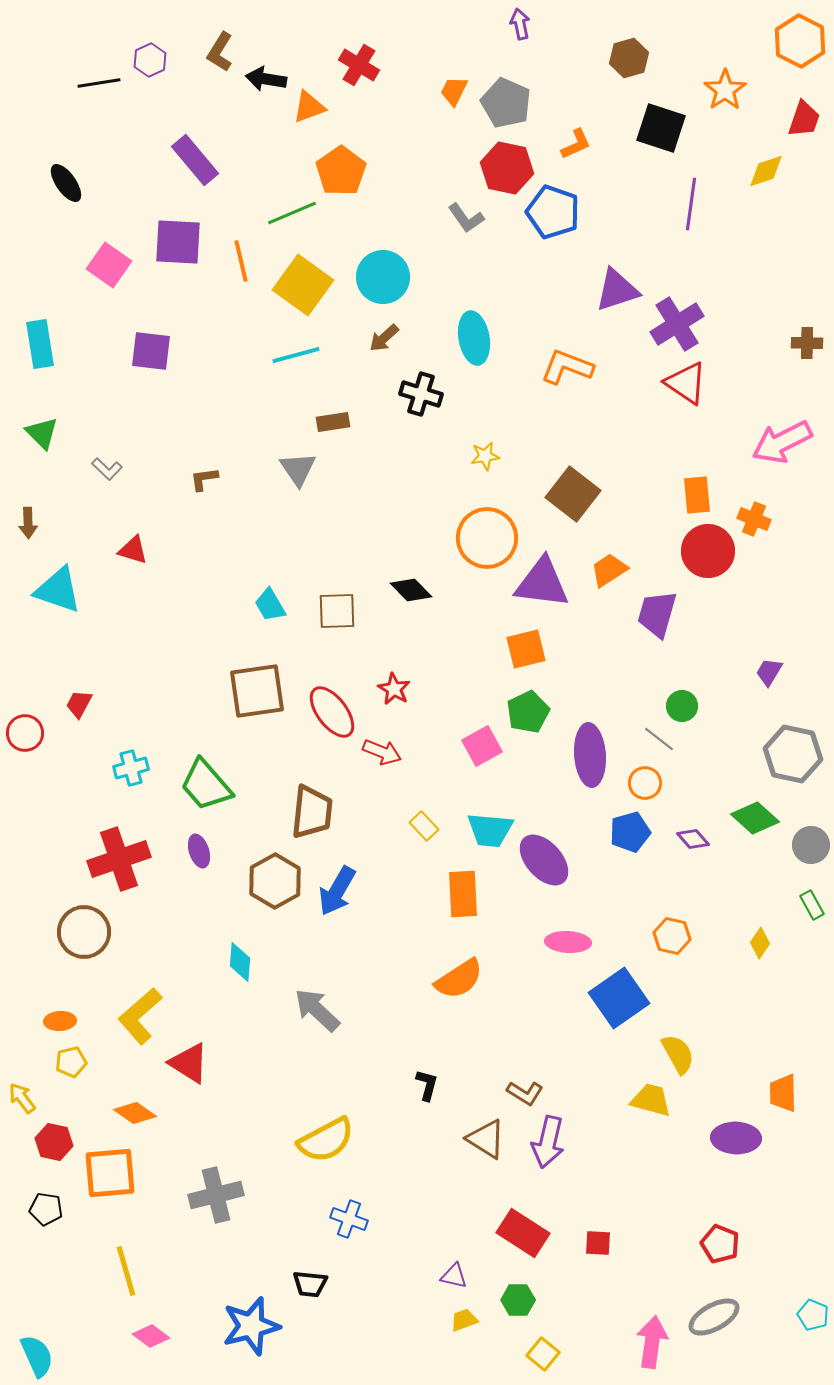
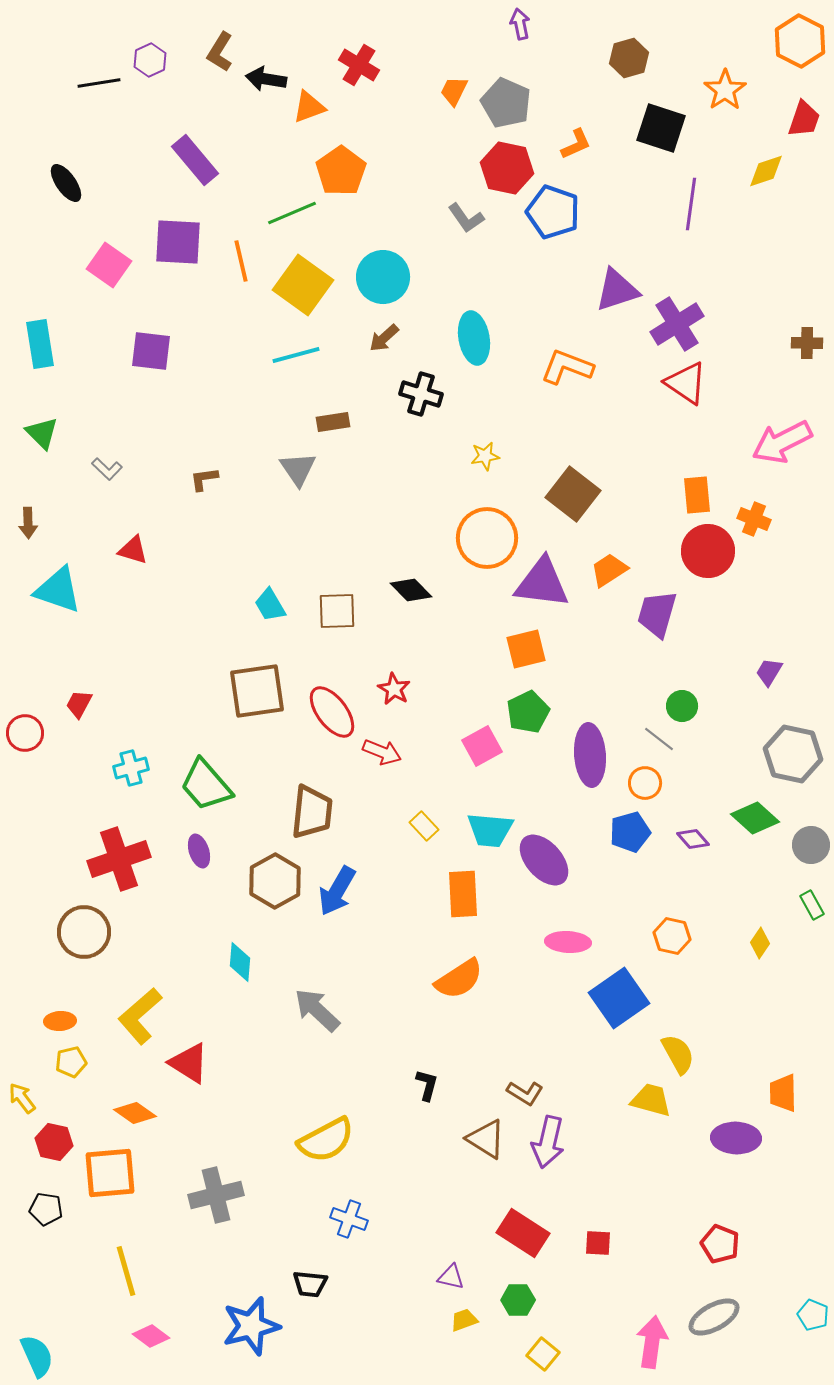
purple triangle at (454, 1276): moved 3 px left, 1 px down
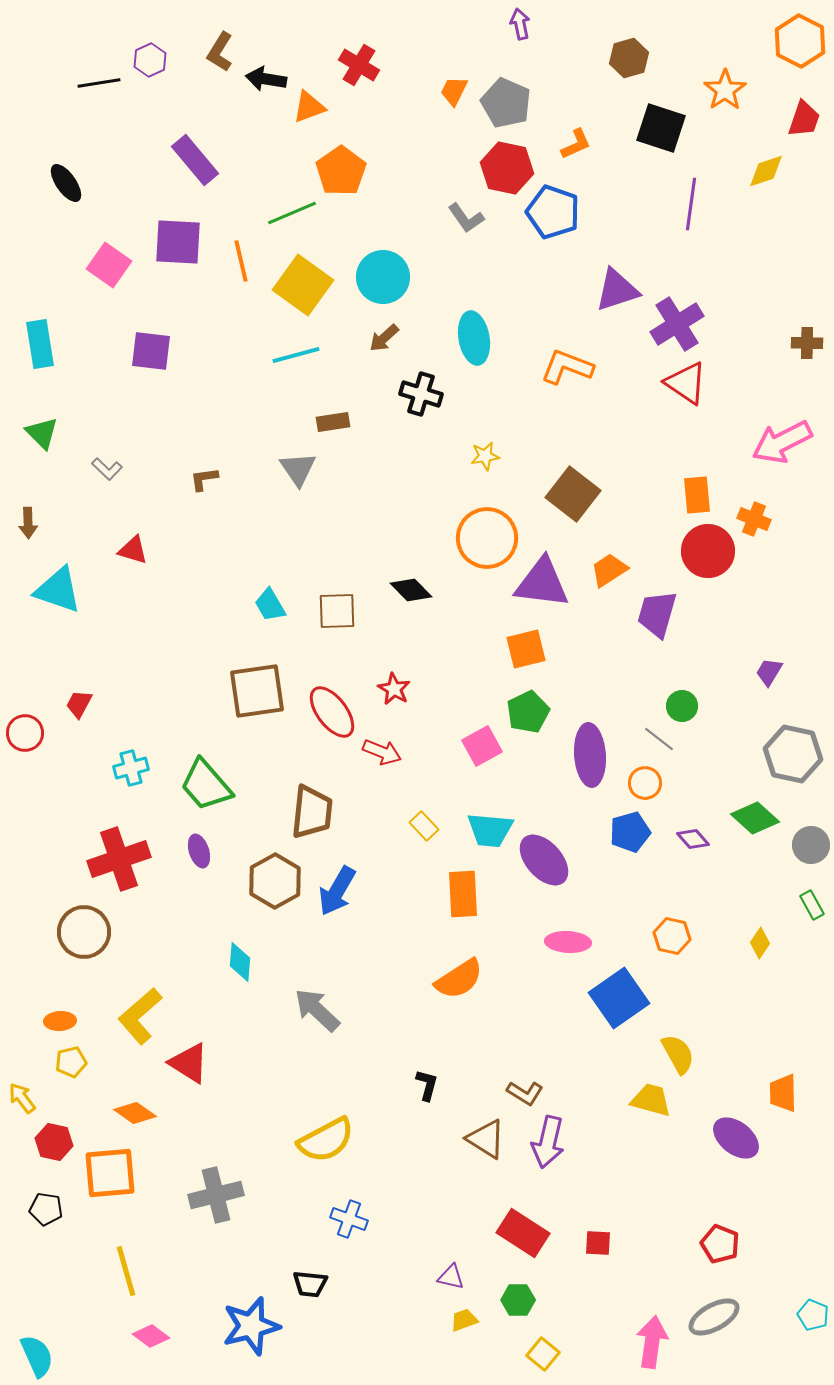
purple ellipse at (736, 1138): rotated 36 degrees clockwise
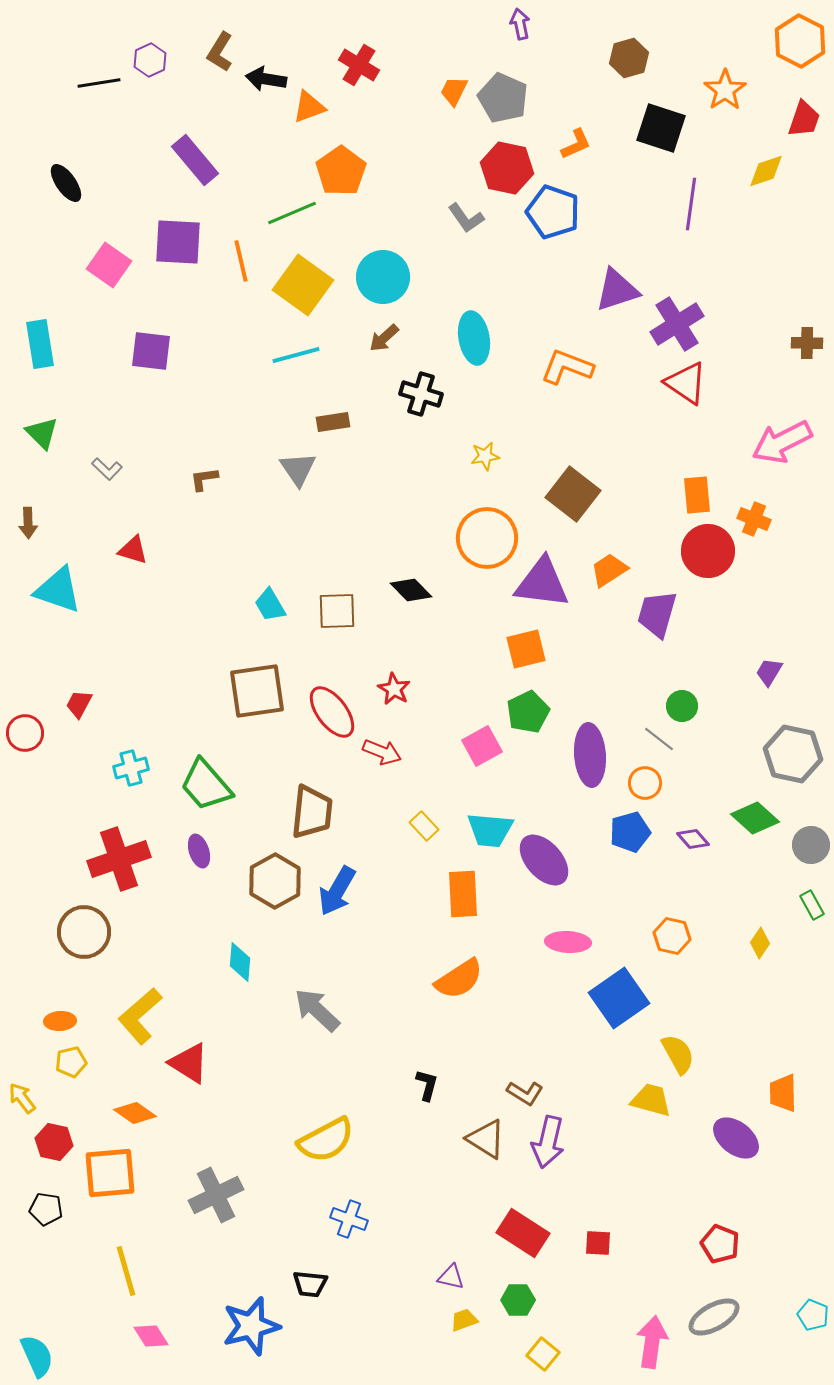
gray pentagon at (506, 103): moved 3 px left, 5 px up
gray cross at (216, 1195): rotated 12 degrees counterclockwise
pink diamond at (151, 1336): rotated 21 degrees clockwise
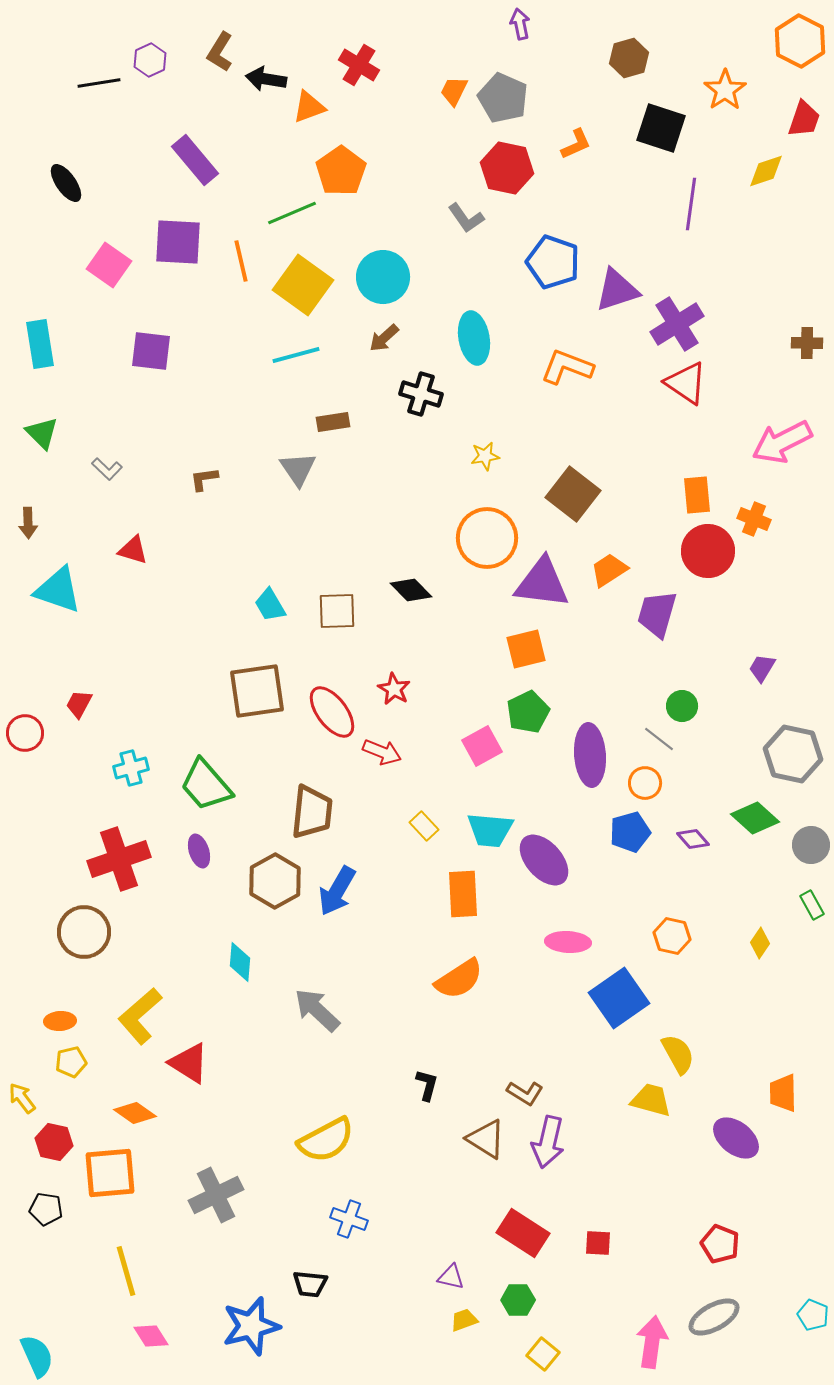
blue pentagon at (553, 212): moved 50 px down
purple trapezoid at (769, 672): moved 7 px left, 4 px up
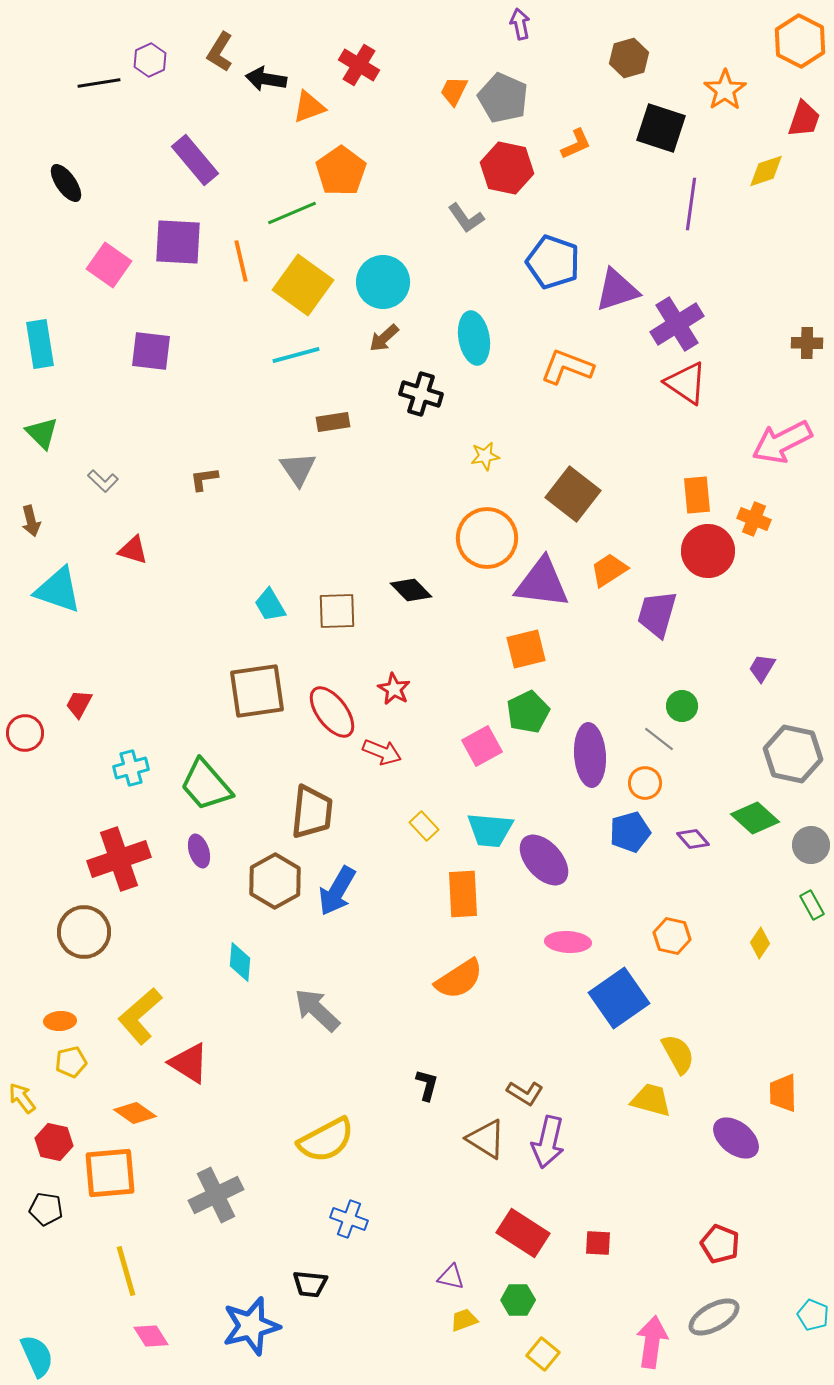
cyan circle at (383, 277): moved 5 px down
gray L-shape at (107, 469): moved 4 px left, 12 px down
brown arrow at (28, 523): moved 3 px right, 2 px up; rotated 12 degrees counterclockwise
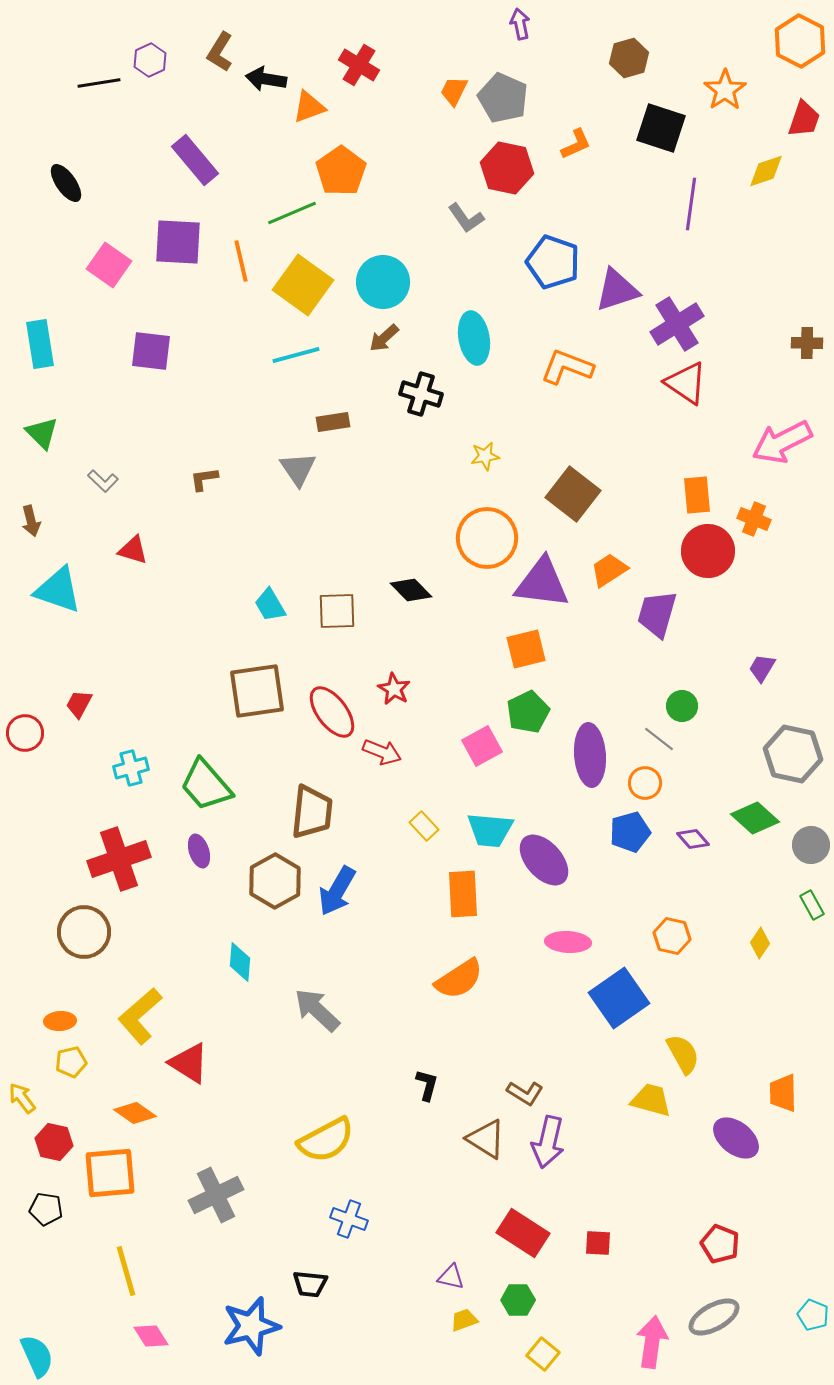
yellow semicircle at (678, 1054): moved 5 px right
